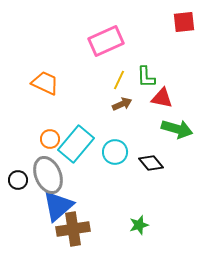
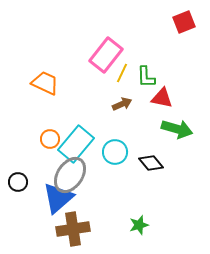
red square: rotated 15 degrees counterclockwise
pink rectangle: moved 14 px down; rotated 28 degrees counterclockwise
yellow line: moved 3 px right, 7 px up
gray ellipse: moved 22 px right; rotated 57 degrees clockwise
black circle: moved 2 px down
blue triangle: moved 8 px up
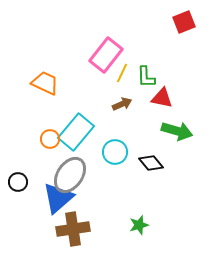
green arrow: moved 2 px down
cyan rectangle: moved 12 px up
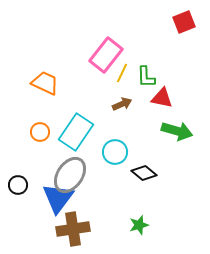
cyan rectangle: rotated 6 degrees counterclockwise
orange circle: moved 10 px left, 7 px up
black diamond: moved 7 px left, 10 px down; rotated 10 degrees counterclockwise
black circle: moved 3 px down
blue triangle: rotated 12 degrees counterclockwise
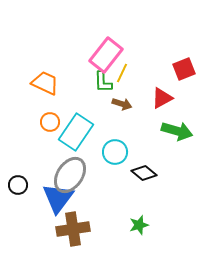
red square: moved 47 px down
green L-shape: moved 43 px left, 5 px down
red triangle: rotated 40 degrees counterclockwise
brown arrow: rotated 42 degrees clockwise
orange circle: moved 10 px right, 10 px up
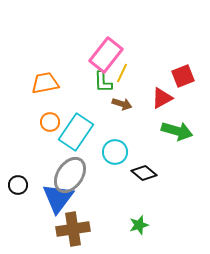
red square: moved 1 px left, 7 px down
orange trapezoid: rotated 36 degrees counterclockwise
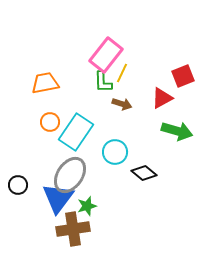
green star: moved 52 px left, 19 px up
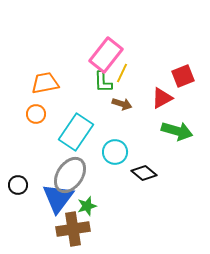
orange circle: moved 14 px left, 8 px up
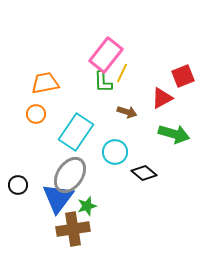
brown arrow: moved 5 px right, 8 px down
green arrow: moved 3 px left, 3 px down
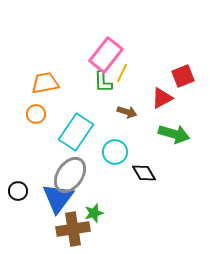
black diamond: rotated 20 degrees clockwise
black circle: moved 6 px down
green star: moved 7 px right, 7 px down
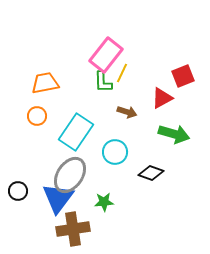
orange circle: moved 1 px right, 2 px down
black diamond: moved 7 px right; rotated 40 degrees counterclockwise
green star: moved 10 px right, 11 px up; rotated 12 degrees clockwise
